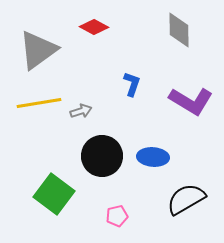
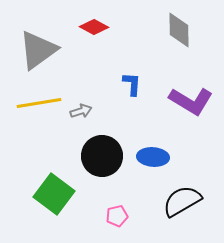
blue L-shape: rotated 15 degrees counterclockwise
black semicircle: moved 4 px left, 2 px down
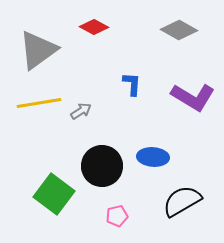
gray diamond: rotated 60 degrees counterclockwise
purple L-shape: moved 2 px right, 4 px up
gray arrow: rotated 15 degrees counterclockwise
black circle: moved 10 px down
